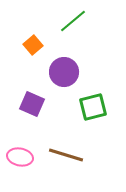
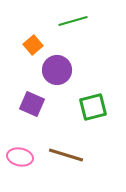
green line: rotated 24 degrees clockwise
purple circle: moved 7 px left, 2 px up
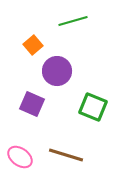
purple circle: moved 1 px down
green square: rotated 36 degrees clockwise
pink ellipse: rotated 25 degrees clockwise
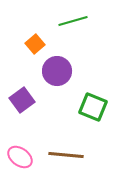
orange square: moved 2 px right, 1 px up
purple square: moved 10 px left, 4 px up; rotated 30 degrees clockwise
brown line: rotated 12 degrees counterclockwise
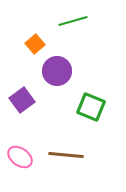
green square: moved 2 px left
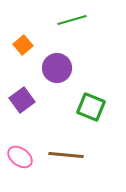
green line: moved 1 px left, 1 px up
orange square: moved 12 px left, 1 px down
purple circle: moved 3 px up
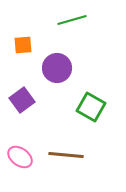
orange square: rotated 36 degrees clockwise
green square: rotated 8 degrees clockwise
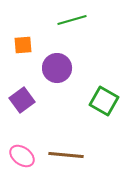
green square: moved 13 px right, 6 px up
pink ellipse: moved 2 px right, 1 px up
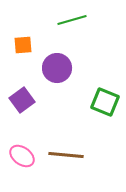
green square: moved 1 px right, 1 px down; rotated 8 degrees counterclockwise
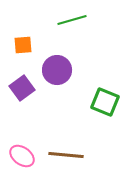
purple circle: moved 2 px down
purple square: moved 12 px up
